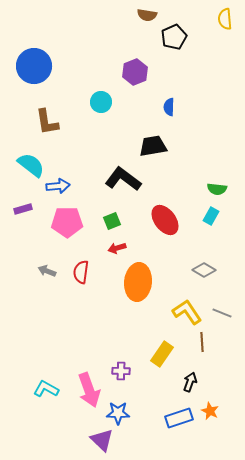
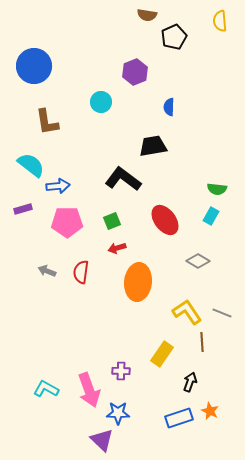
yellow semicircle: moved 5 px left, 2 px down
gray diamond: moved 6 px left, 9 px up
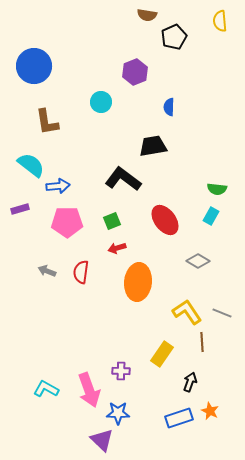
purple rectangle: moved 3 px left
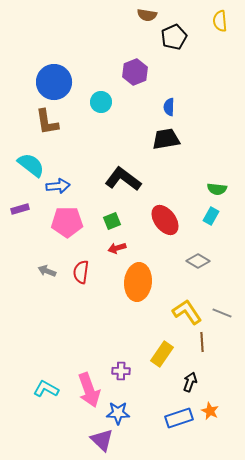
blue circle: moved 20 px right, 16 px down
black trapezoid: moved 13 px right, 7 px up
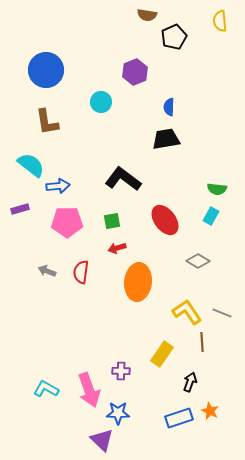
blue circle: moved 8 px left, 12 px up
green square: rotated 12 degrees clockwise
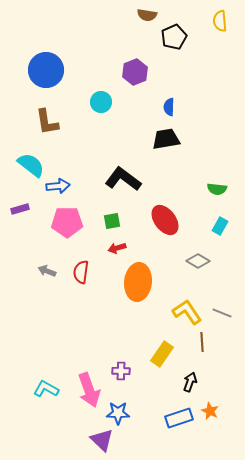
cyan rectangle: moved 9 px right, 10 px down
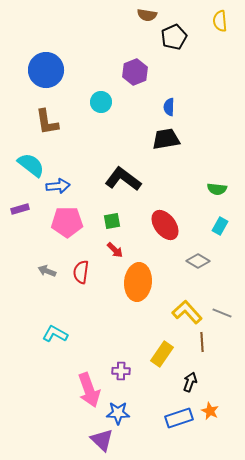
red ellipse: moved 5 px down
red arrow: moved 2 px left, 2 px down; rotated 120 degrees counterclockwise
yellow L-shape: rotated 8 degrees counterclockwise
cyan L-shape: moved 9 px right, 55 px up
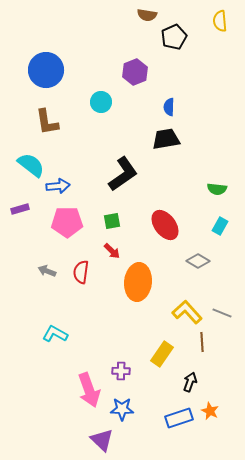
black L-shape: moved 5 px up; rotated 108 degrees clockwise
red arrow: moved 3 px left, 1 px down
blue star: moved 4 px right, 4 px up
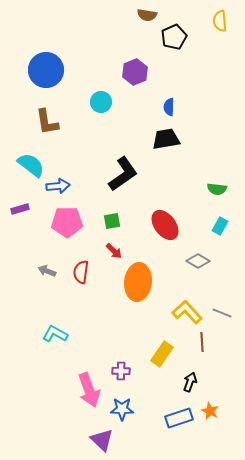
red arrow: moved 2 px right
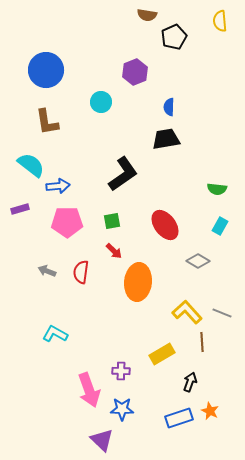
yellow rectangle: rotated 25 degrees clockwise
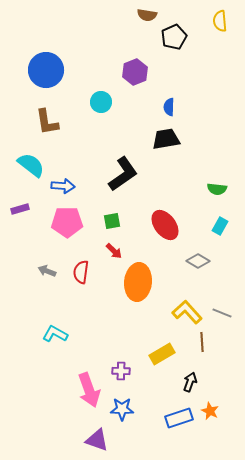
blue arrow: moved 5 px right; rotated 10 degrees clockwise
purple triangle: moved 5 px left; rotated 25 degrees counterclockwise
